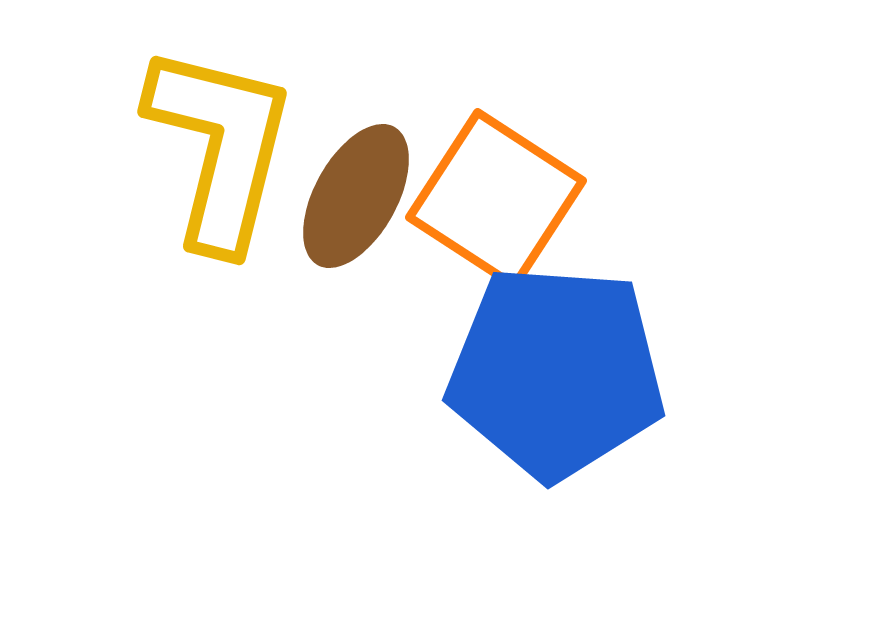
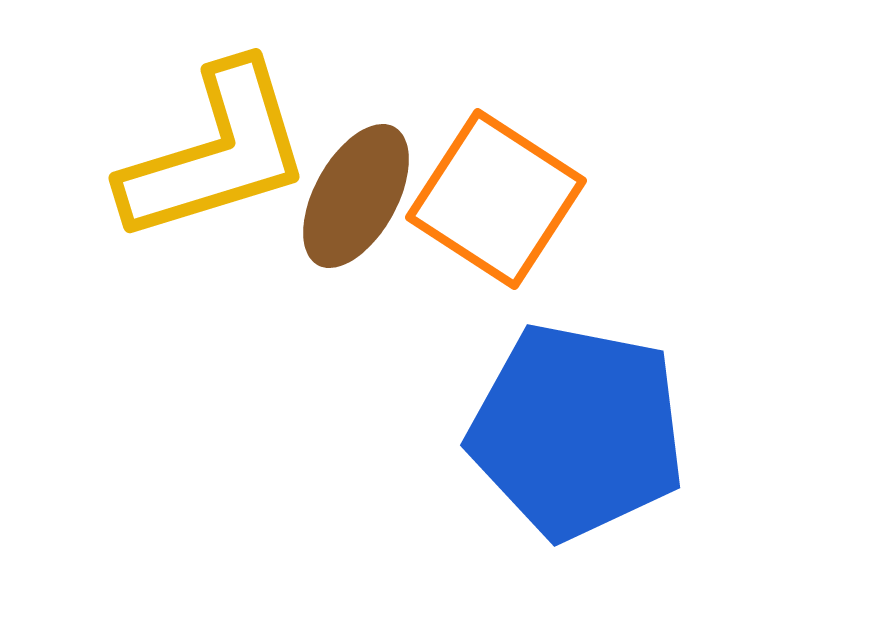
yellow L-shape: moved 4 px left, 6 px down; rotated 59 degrees clockwise
blue pentagon: moved 21 px right, 59 px down; rotated 7 degrees clockwise
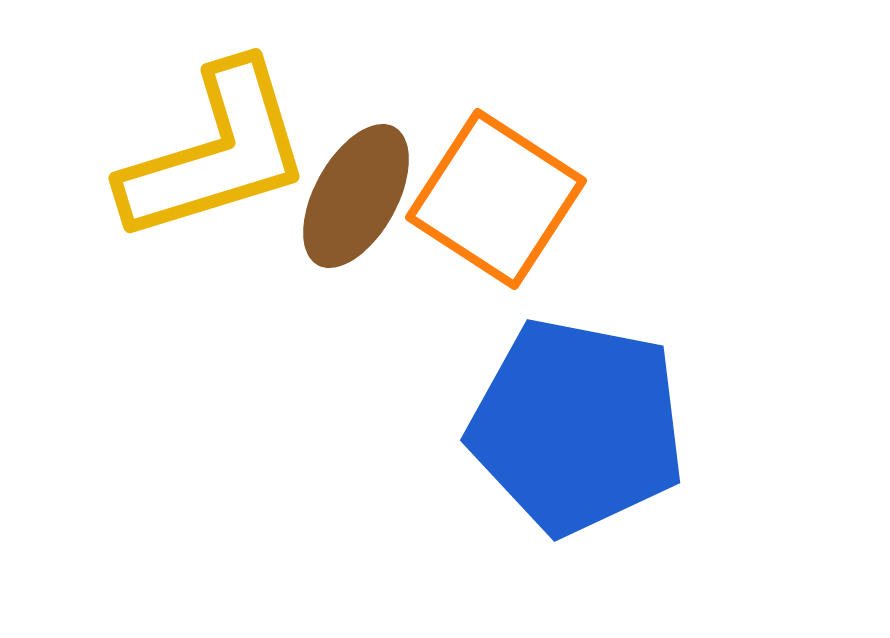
blue pentagon: moved 5 px up
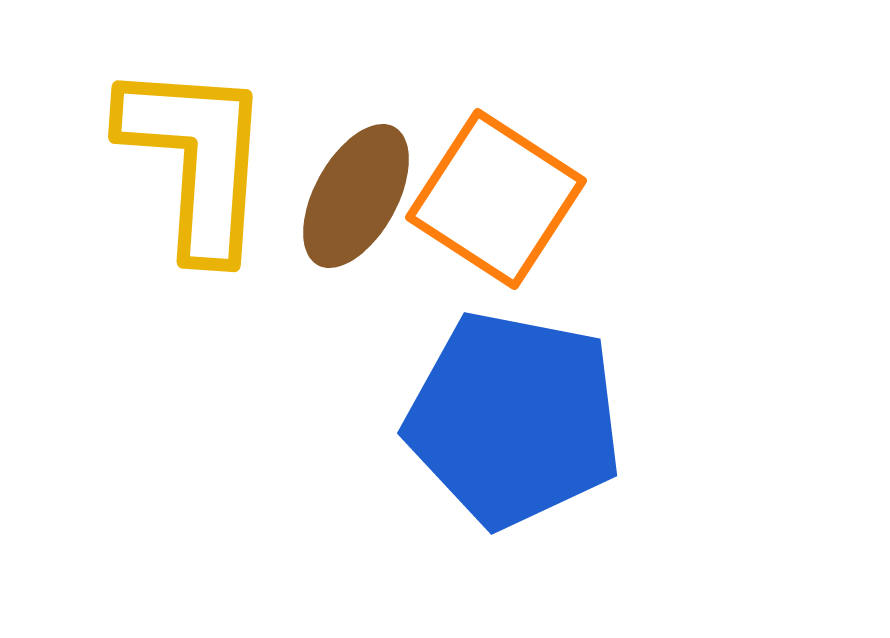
yellow L-shape: moved 20 px left, 6 px down; rotated 69 degrees counterclockwise
blue pentagon: moved 63 px left, 7 px up
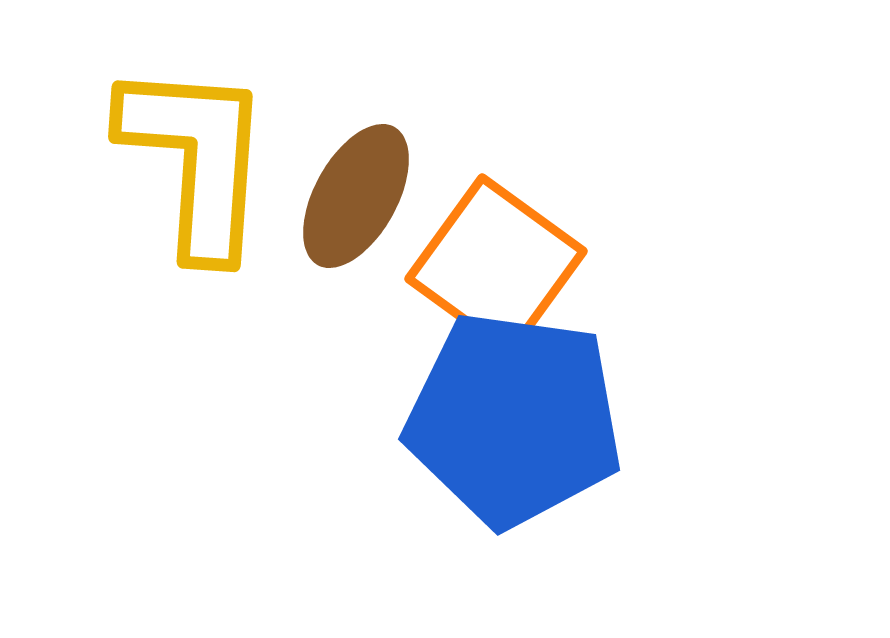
orange square: moved 66 px down; rotated 3 degrees clockwise
blue pentagon: rotated 3 degrees counterclockwise
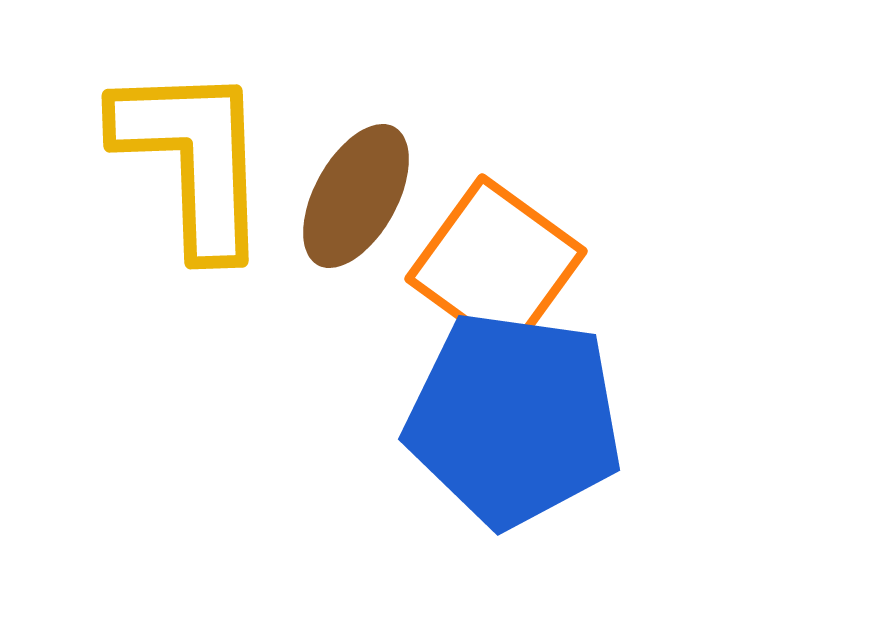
yellow L-shape: moved 3 px left; rotated 6 degrees counterclockwise
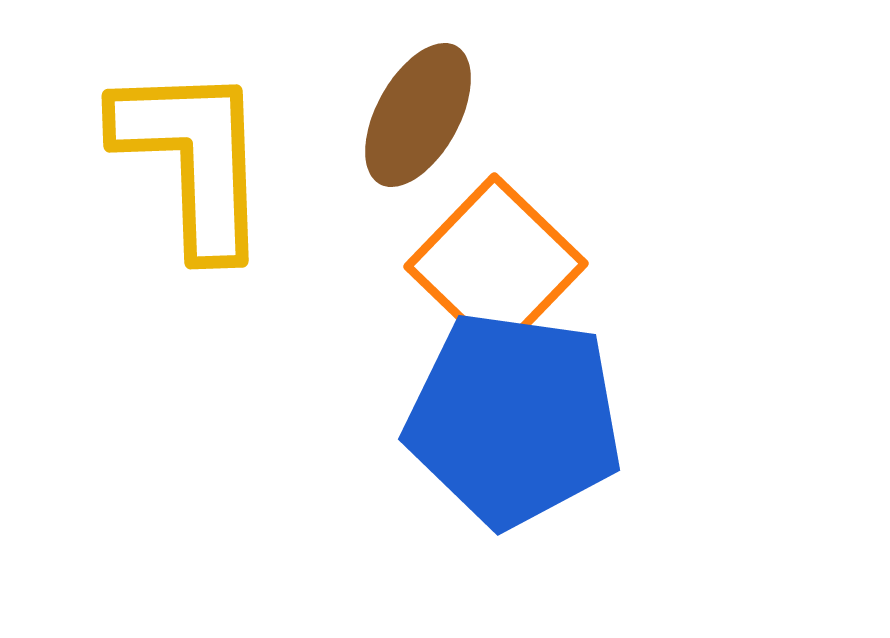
brown ellipse: moved 62 px right, 81 px up
orange square: rotated 8 degrees clockwise
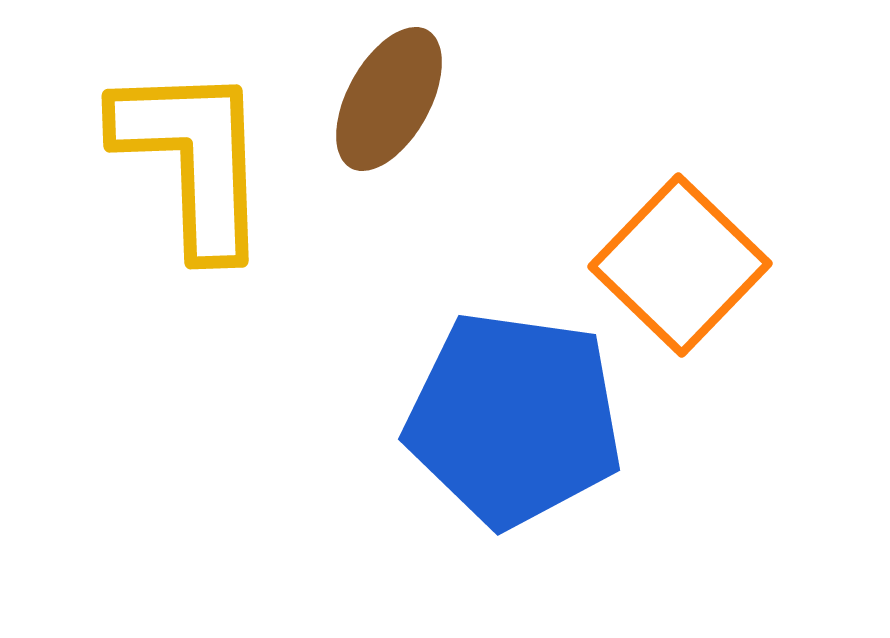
brown ellipse: moved 29 px left, 16 px up
orange square: moved 184 px right
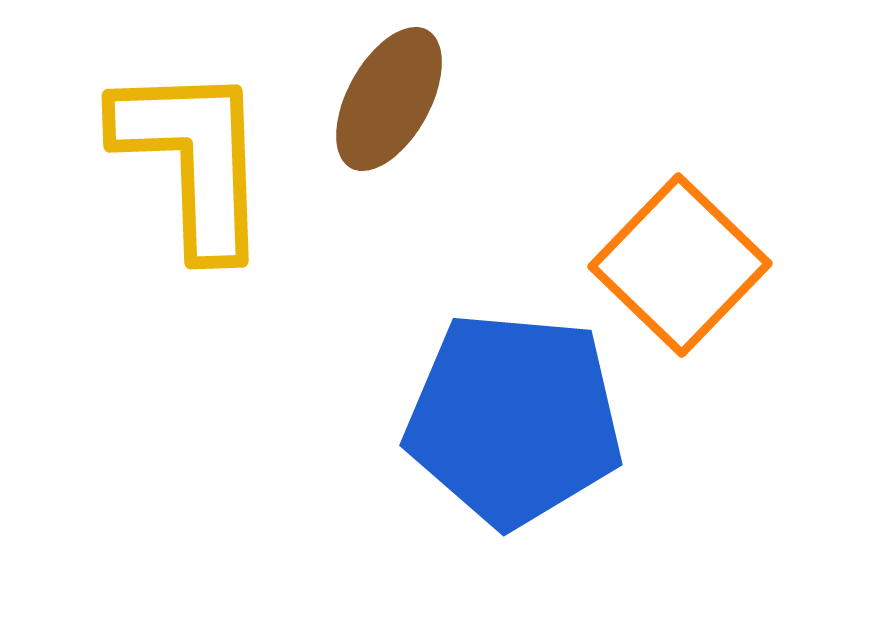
blue pentagon: rotated 3 degrees counterclockwise
